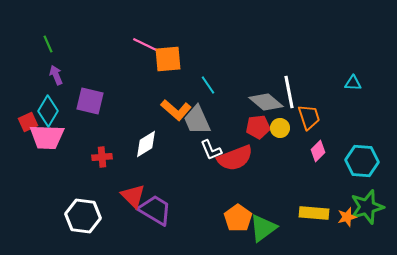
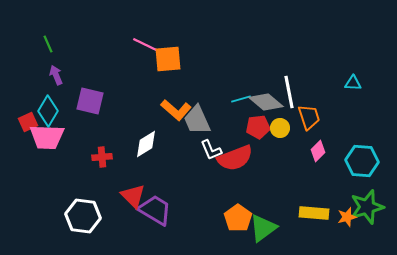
cyan line: moved 33 px right, 14 px down; rotated 72 degrees counterclockwise
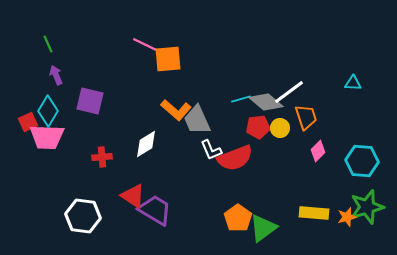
white line: rotated 64 degrees clockwise
orange trapezoid: moved 3 px left
red triangle: rotated 12 degrees counterclockwise
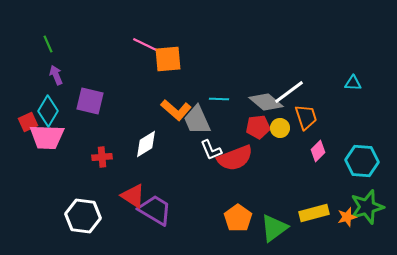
cyan line: moved 22 px left; rotated 18 degrees clockwise
yellow rectangle: rotated 20 degrees counterclockwise
green triangle: moved 11 px right
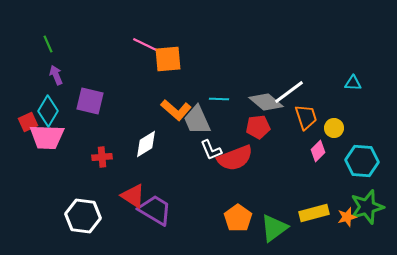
yellow circle: moved 54 px right
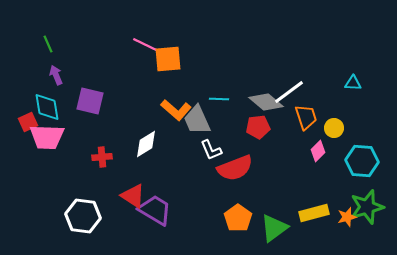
cyan diamond: moved 1 px left, 4 px up; rotated 40 degrees counterclockwise
red semicircle: moved 10 px down
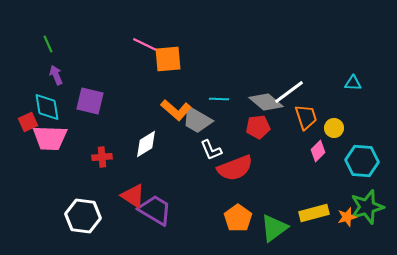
gray trapezoid: rotated 36 degrees counterclockwise
pink trapezoid: moved 3 px right, 1 px down
